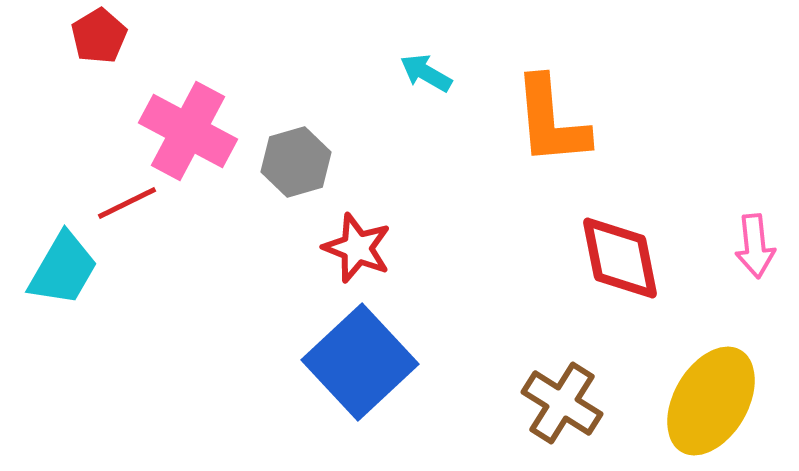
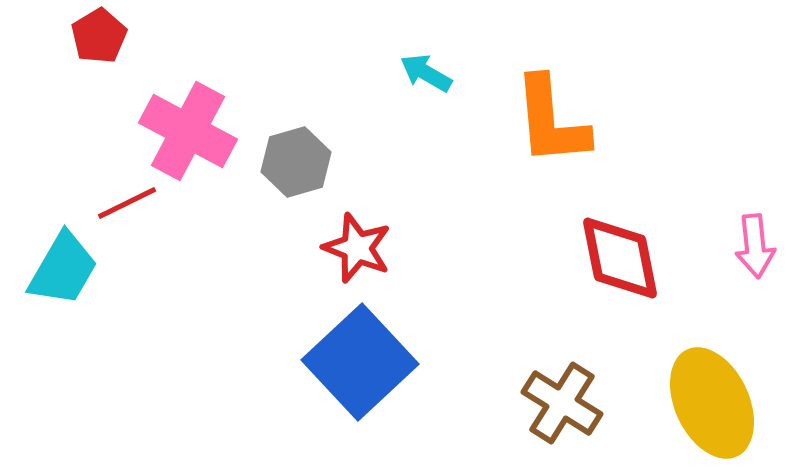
yellow ellipse: moved 1 px right, 2 px down; rotated 55 degrees counterclockwise
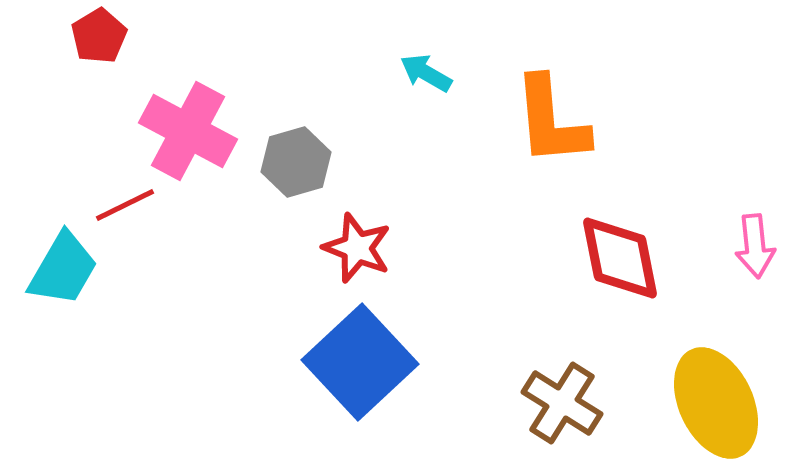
red line: moved 2 px left, 2 px down
yellow ellipse: moved 4 px right
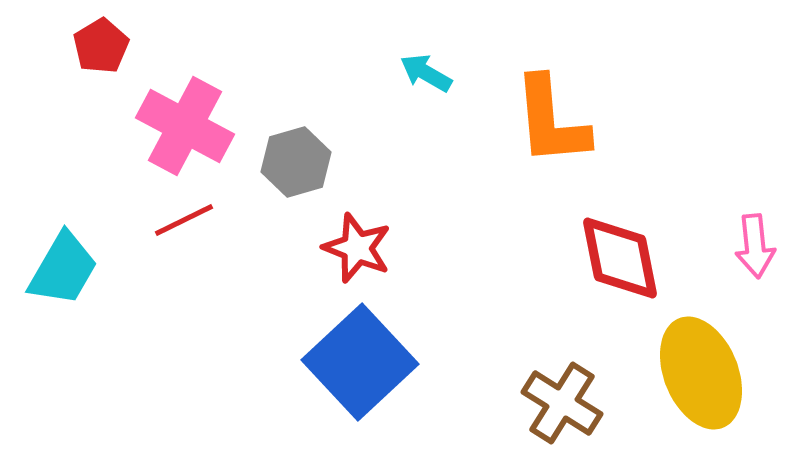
red pentagon: moved 2 px right, 10 px down
pink cross: moved 3 px left, 5 px up
red line: moved 59 px right, 15 px down
yellow ellipse: moved 15 px left, 30 px up; rotated 3 degrees clockwise
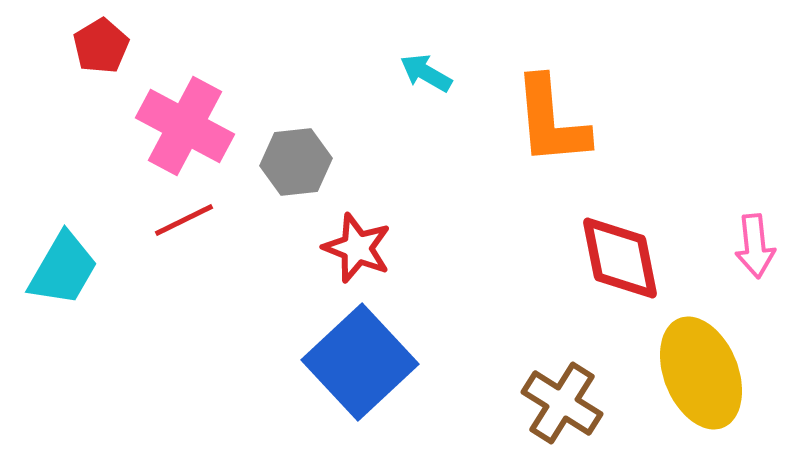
gray hexagon: rotated 10 degrees clockwise
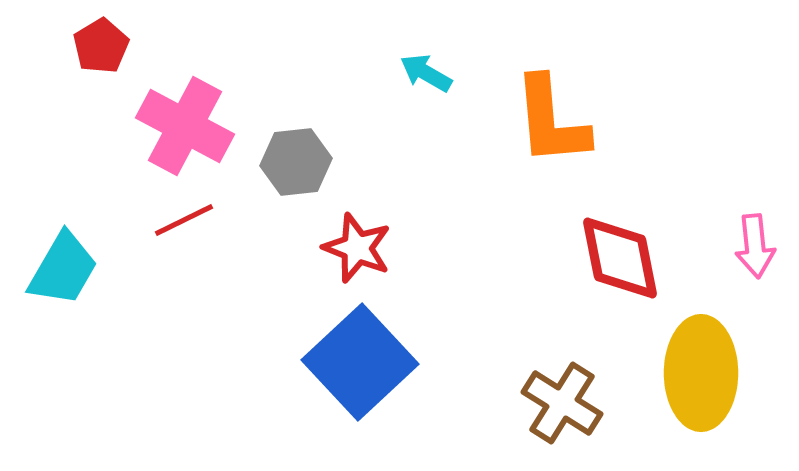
yellow ellipse: rotated 22 degrees clockwise
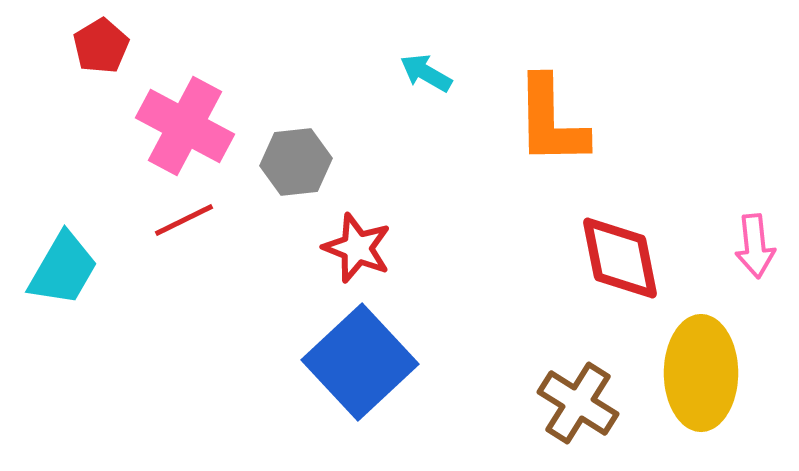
orange L-shape: rotated 4 degrees clockwise
brown cross: moved 16 px right
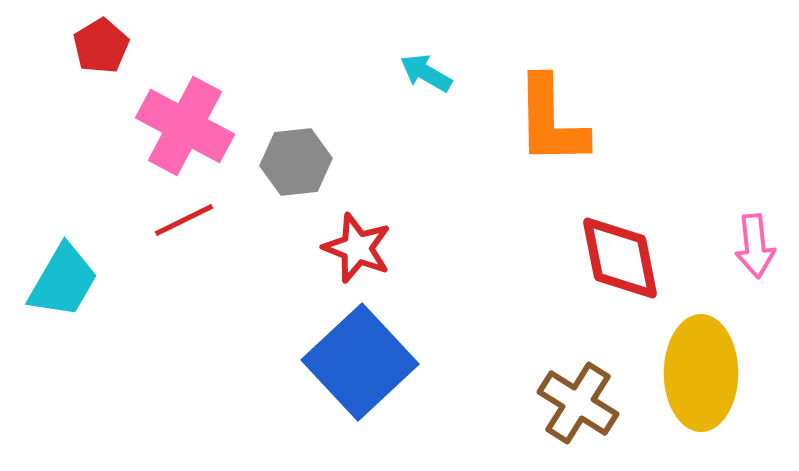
cyan trapezoid: moved 12 px down
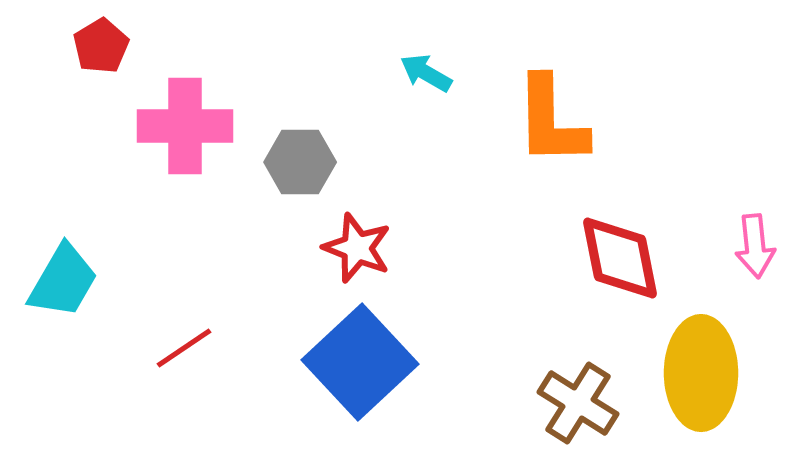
pink cross: rotated 28 degrees counterclockwise
gray hexagon: moved 4 px right; rotated 6 degrees clockwise
red line: moved 128 px down; rotated 8 degrees counterclockwise
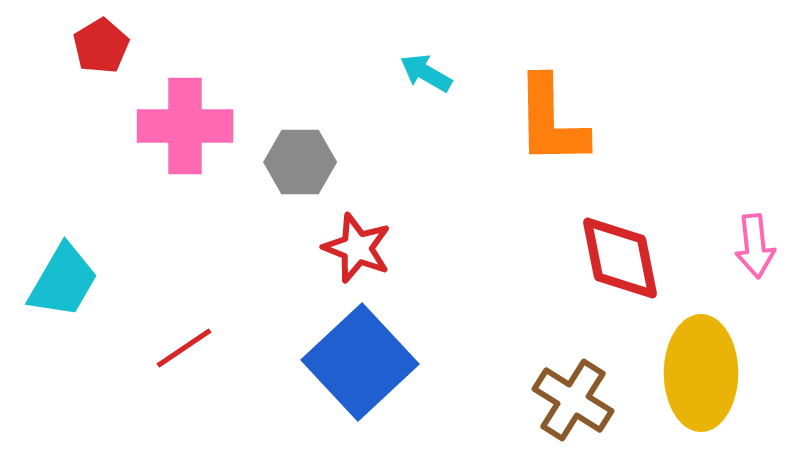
brown cross: moved 5 px left, 3 px up
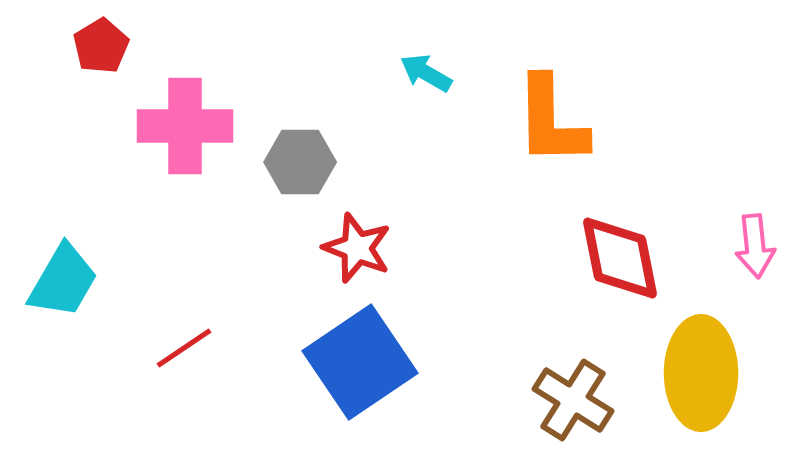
blue square: rotated 9 degrees clockwise
